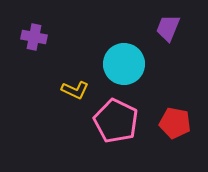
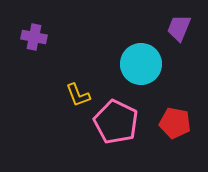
purple trapezoid: moved 11 px right
cyan circle: moved 17 px right
yellow L-shape: moved 3 px right, 5 px down; rotated 44 degrees clockwise
pink pentagon: moved 1 px down
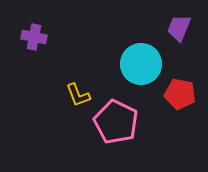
red pentagon: moved 5 px right, 29 px up
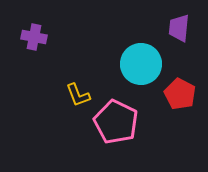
purple trapezoid: rotated 16 degrees counterclockwise
red pentagon: rotated 16 degrees clockwise
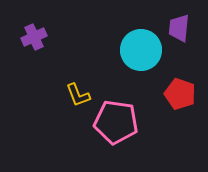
purple cross: rotated 35 degrees counterclockwise
cyan circle: moved 14 px up
red pentagon: rotated 8 degrees counterclockwise
pink pentagon: rotated 18 degrees counterclockwise
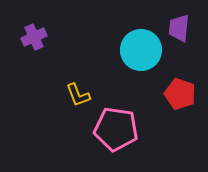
pink pentagon: moved 7 px down
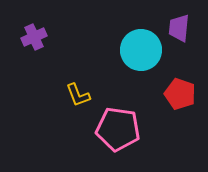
pink pentagon: moved 2 px right
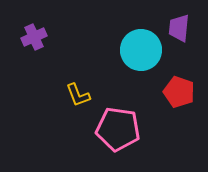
red pentagon: moved 1 px left, 2 px up
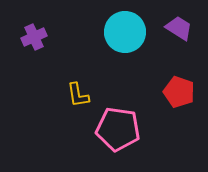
purple trapezoid: rotated 116 degrees clockwise
cyan circle: moved 16 px left, 18 px up
yellow L-shape: rotated 12 degrees clockwise
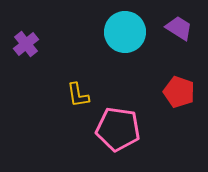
purple cross: moved 8 px left, 7 px down; rotated 15 degrees counterclockwise
